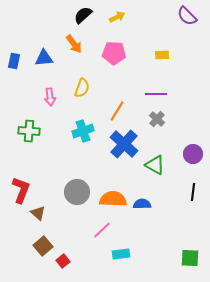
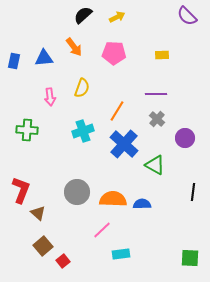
orange arrow: moved 3 px down
green cross: moved 2 px left, 1 px up
purple circle: moved 8 px left, 16 px up
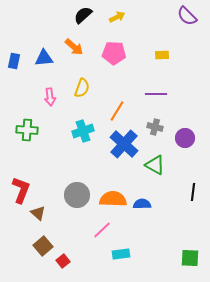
orange arrow: rotated 12 degrees counterclockwise
gray cross: moved 2 px left, 8 px down; rotated 28 degrees counterclockwise
gray circle: moved 3 px down
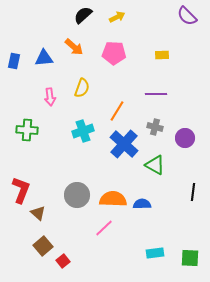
pink line: moved 2 px right, 2 px up
cyan rectangle: moved 34 px right, 1 px up
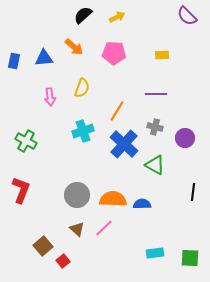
green cross: moved 1 px left, 11 px down; rotated 25 degrees clockwise
brown triangle: moved 39 px right, 16 px down
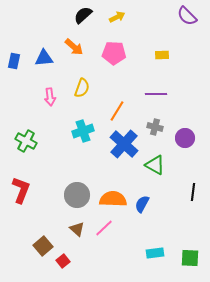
blue semicircle: rotated 60 degrees counterclockwise
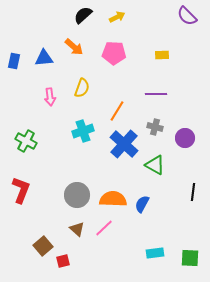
red square: rotated 24 degrees clockwise
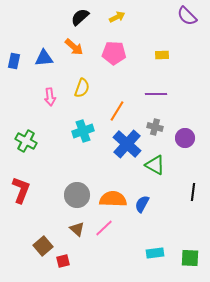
black semicircle: moved 3 px left, 2 px down
blue cross: moved 3 px right
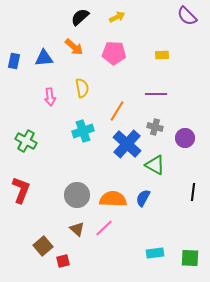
yellow semicircle: rotated 30 degrees counterclockwise
blue semicircle: moved 1 px right, 6 px up
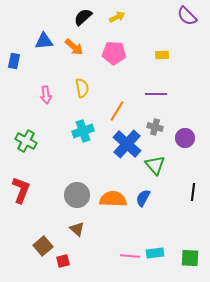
black semicircle: moved 3 px right
blue triangle: moved 17 px up
pink arrow: moved 4 px left, 2 px up
green triangle: rotated 20 degrees clockwise
pink line: moved 26 px right, 28 px down; rotated 48 degrees clockwise
